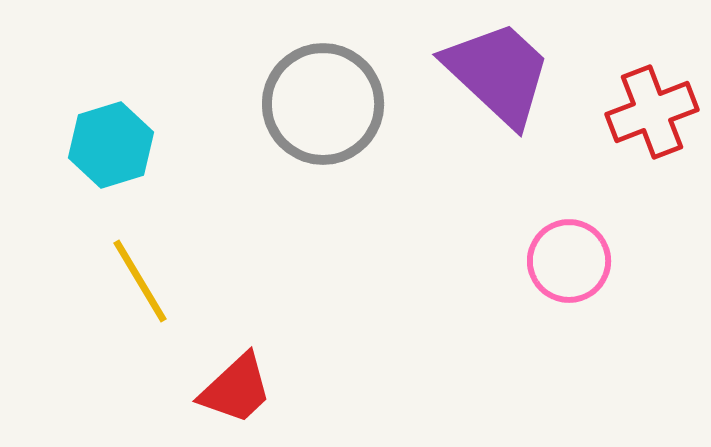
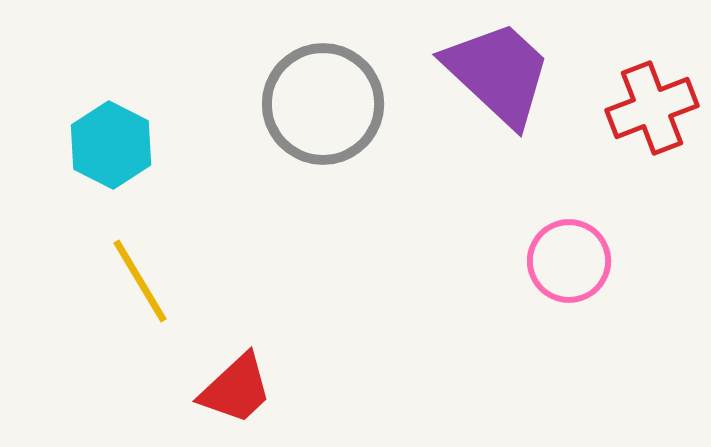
red cross: moved 4 px up
cyan hexagon: rotated 16 degrees counterclockwise
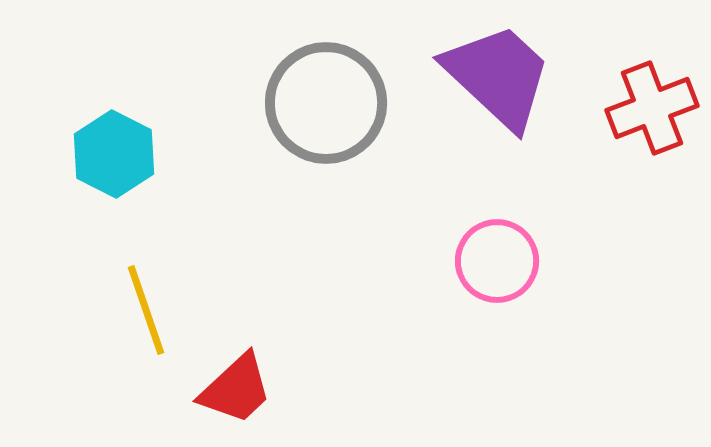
purple trapezoid: moved 3 px down
gray circle: moved 3 px right, 1 px up
cyan hexagon: moved 3 px right, 9 px down
pink circle: moved 72 px left
yellow line: moved 6 px right, 29 px down; rotated 12 degrees clockwise
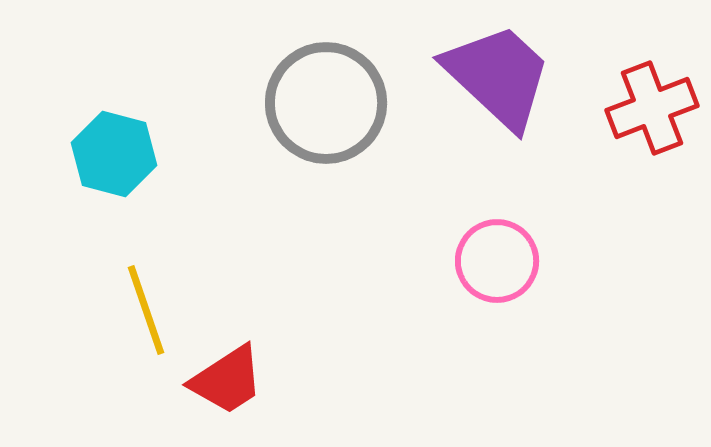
cyan hexagon: rotated 12 degrees counterclockwise
red trapezoid: moved 9 px left, 9 px up; rotated 10 degrees clockwise
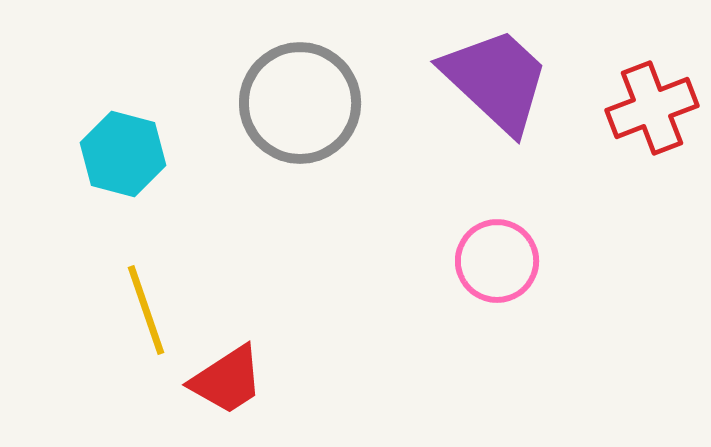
purple trapezoid: moved 2 px left, 4 px down
gray circle: moved 26 px left
cyan hexagon: moved 9 px right
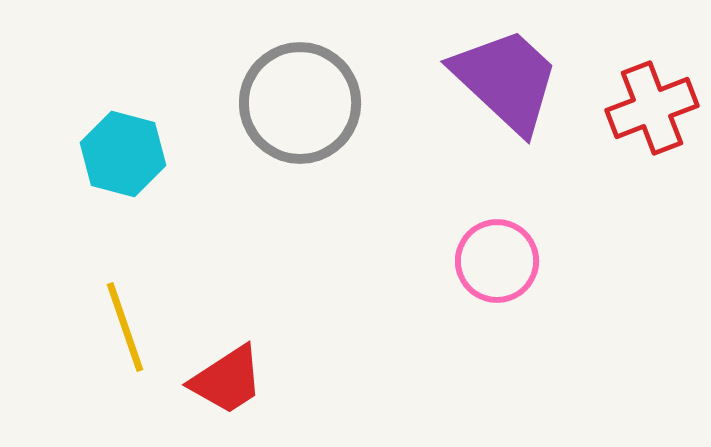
purple trapezoid: moved 10 px right
yellow line: moved 21 px left, 17 px down
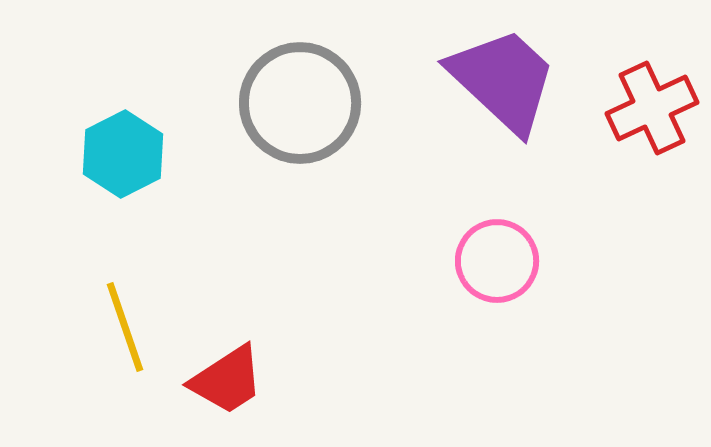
purple trapezoid: moved 3 px left
red cross: rotated 4 degrees counterclockwise
cyan hexagon: rotated 18 degrees clockwise
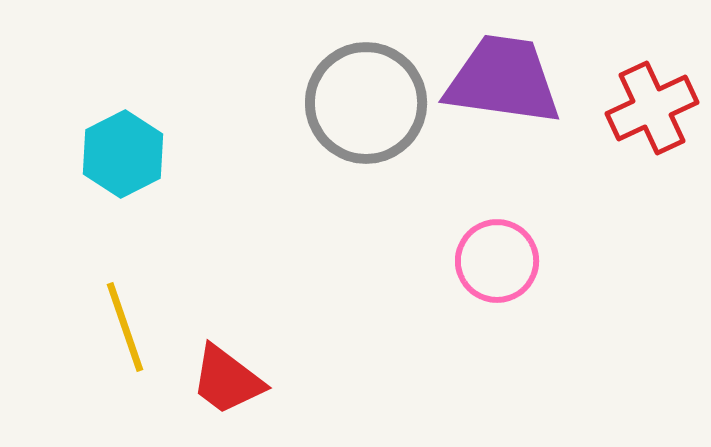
purple trapezoid: rotated 35 degrees counterclockwise
gray circle: moved 66 px right
red trapezoid: rotated 70 degrees clockwise
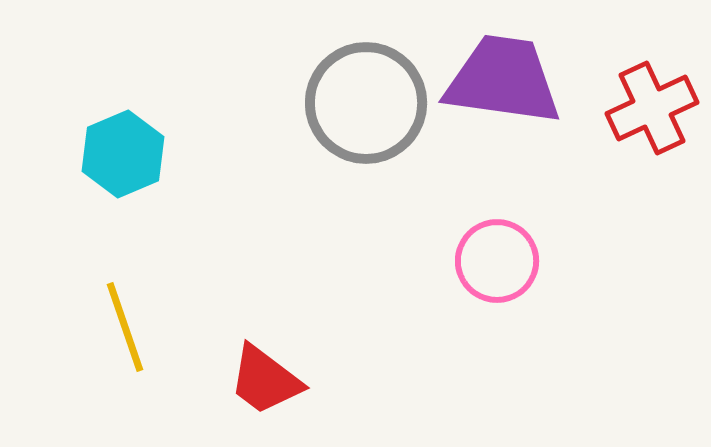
cyan hexagon: rotated 4 degrees clockwise
red trapezoid: moved 38 px right
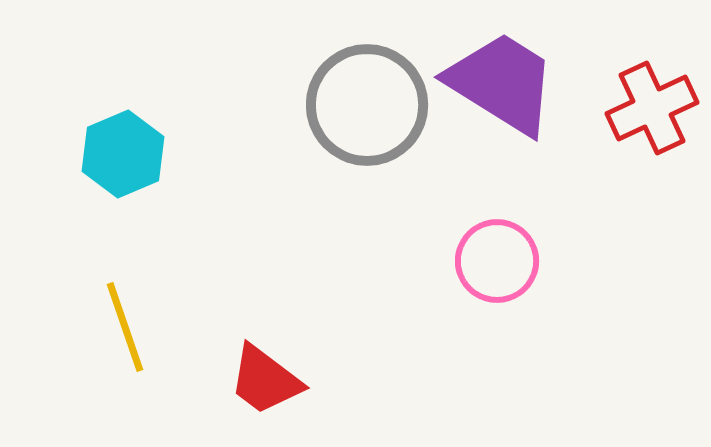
purple trapezoid: moved 1 px left, 3 px down; rotated 24 degrees clockwise
gray circle: moved 1 px right, 2 px down
